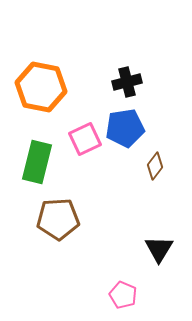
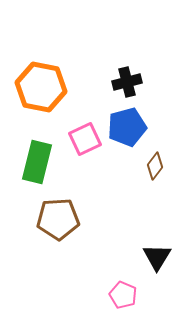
blue pentagon: moved 2 px right, 1 px up; rotated 6 degrees counterclockwise
black triangle: moved 2 px left, 8 px down
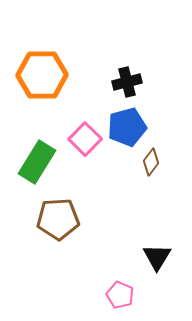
orange hexagon: moved 1 px right, 12 px up; rotated 12 degrees counterclockwise
pink square: rotated 20 degrees counterclockwise
green rectangle: rotated 18 degrees clockwise
brown diamond: moved 4 px left, 4 px up
pink pentagon: moved 3 px left
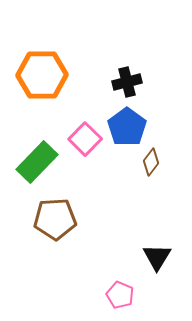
blue pentagon: rotated 21 degrees counterclockwise
green rectangle: rotated 12 degrees clockwise
brown pentagon: moved 3 px left
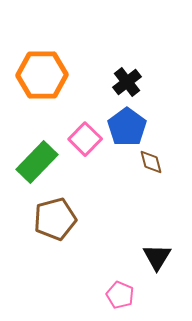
black cross: rotated 24 degrees counterclockwise
brown diamond: rotated 52 degrees counterclockwise
brown pentagon: rotated 12 degrees counterclockwise
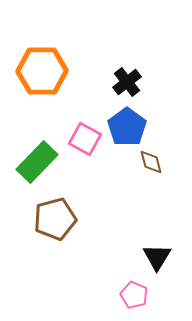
orange hexagon: moved 4 px up
pink square: rotated 16 degrees counterclockwise
pink pentagon: moved 14 px right
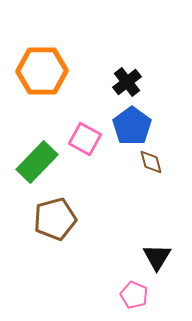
blue pentagon: moved 5 px right, 1 px up
